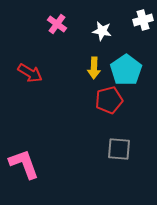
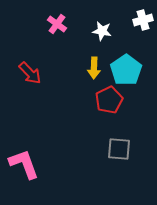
red arrow: rotated 15 degrees clockwise
red pentagon: rotated 12 degrees counterclockwise
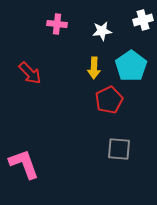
pink cross: rotated 30 degrees counterclockwise
white star: rotated 18 degrees counterclockwise
cyan pentagon: moved 5 px right, 4 px up
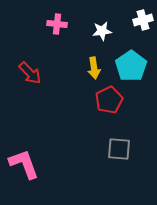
yellow arrow: rotated 10 degrees counterclockwise
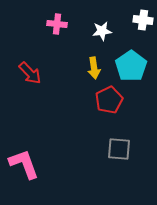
white cross: rotated 24 degrees clockwise
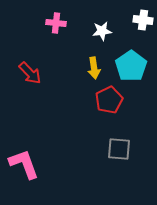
pink cross: moved 1 px left, 1 px up
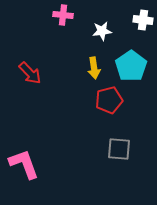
pink cross: moved 7 px right, 8 px up
red pentagon: rotated 12 degrees clockwise
